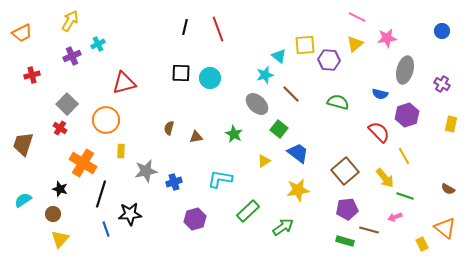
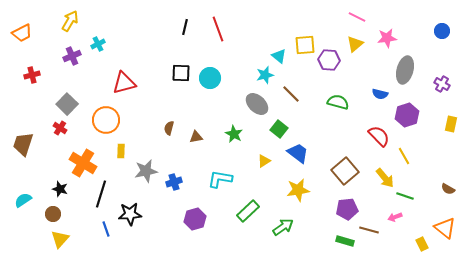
red semicircle at (379, 132): moved 4 px down
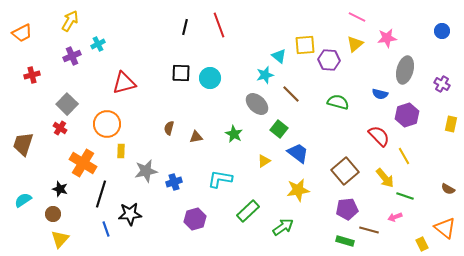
red line at (218, 29): moved 1 px right, 4 px up
orange circle at (106, 120): moved 1 px right, 4 px down
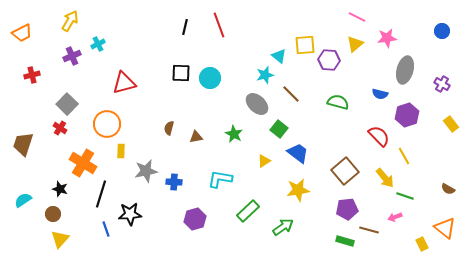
yellow rectangle at (451, 124): rotated 49 degrees counterclockwise
blue cross at (174, 182): rotated 21 degrees clockwise
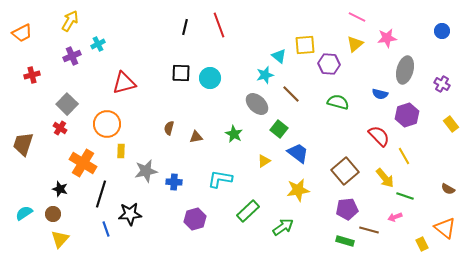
purple hexagon at (329, 60): moved 4 px down
cyan semicircle at (23, 200): moved 1 px right, 13 px down
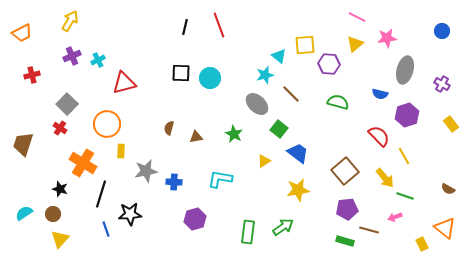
cyan cross at (98, 44): moved 16 px down
green rectangle at (248, 211): moved 21 px down; rotated 40 degrees counterclockwise
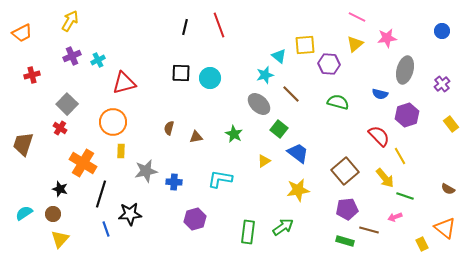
purple cross at (442, 84): rotated 21 degrees clockwise
gray ellipse at (257, 104): moved 2 px right
orange circle at (107, 124): moved 6 px right, 2 px up
yellow line at (404, 156): moved 4 px left
